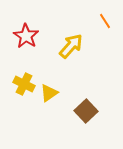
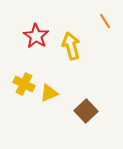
red star: moved 10 px right
yellow arrow: rotated 56 degrees counterclockwise
yellow triangle: rotated 12 degrees clockwise
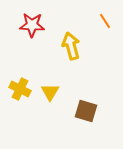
red star: moved 4 px left, 11 px up; rotated 30 degrees counterclockwise
yellow cross: moved 4 px left, 5 px down
yellow triangle: moved 1 px right, 1 px up; rotated 36 degrees counterclockwise
brown square: rotated 30 degrees counterclockwise
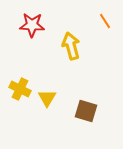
yellow triangle: moved 3 px left, 6 px down
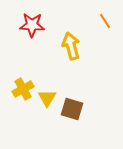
yellow cross: moved 3 px right; rotated 35 degrees clockwise
brown square: moved 14 px left, 2 px up
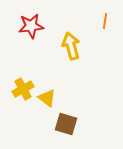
orange line: rotated 42 degrees clockwise
red star: moved 1 px left, 1 px down; rotated 10 degrees counterclockwise
yellow triangle: rotated 24 degrees counterclockwise
brown square: moved 6 px left, 15 px down
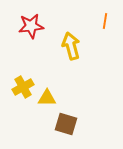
yellow cross: moved 2 px up
yellow triangle: rotated 36 degrees counterclockwise
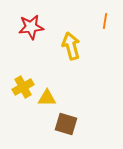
red star: moved 1 px down
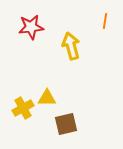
yellow cross: moved 21 px down
brown square: rotated 30 degrees counterclockwise
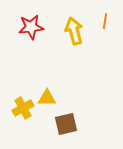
yellow arrow: moved 3 px right, 15 px up
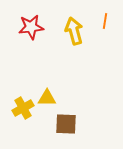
brown square: rotated 15 degrees clockwise
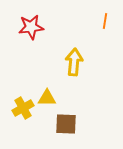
yellow arrow: moved 31 px down; rotated 20 degrees clockwise
